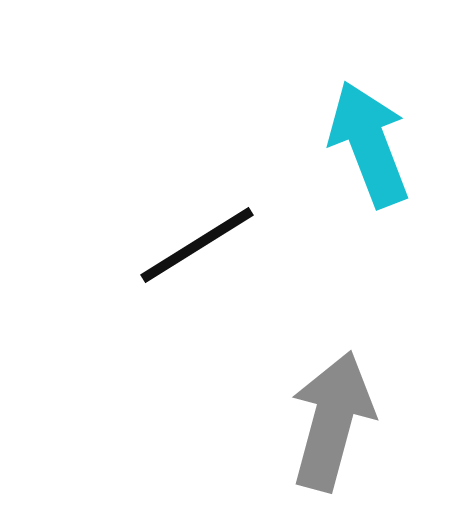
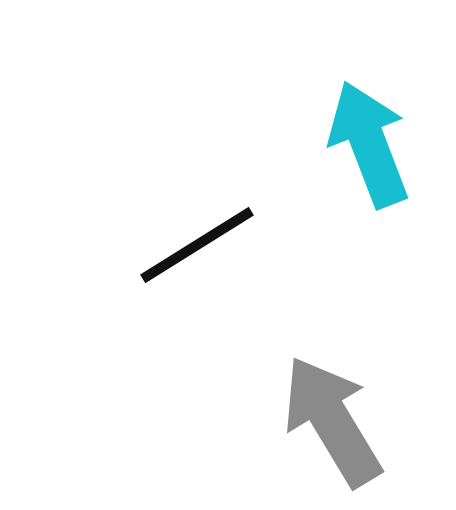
gray arrow: rotated 46 degrees counterclockwise
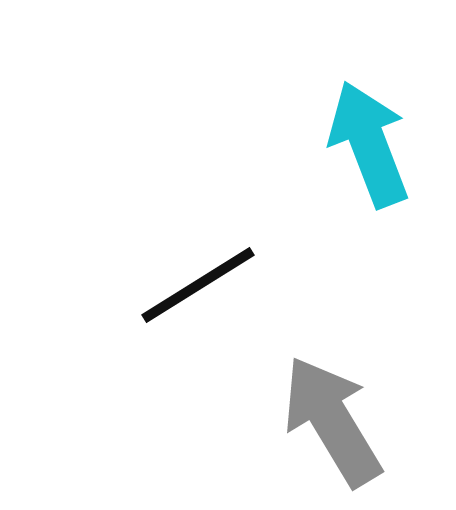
black line: moved 1 px right, 40 px down
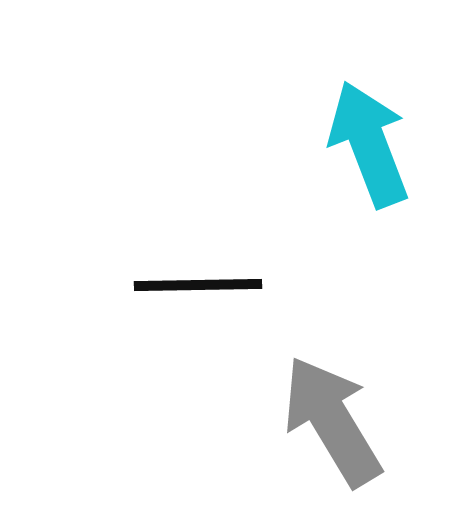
black line: rotated 31 degrees clockwise
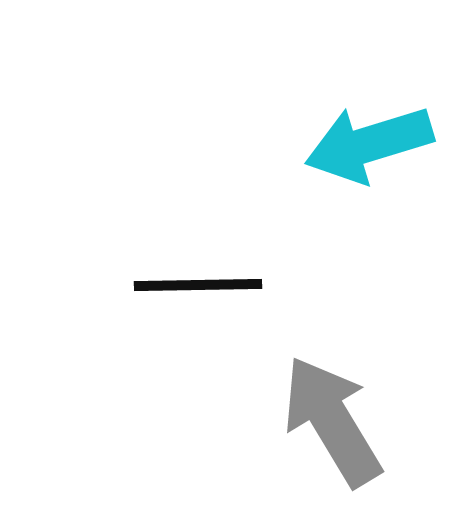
cyan arrow: rotated 86 degrees counterclockwise
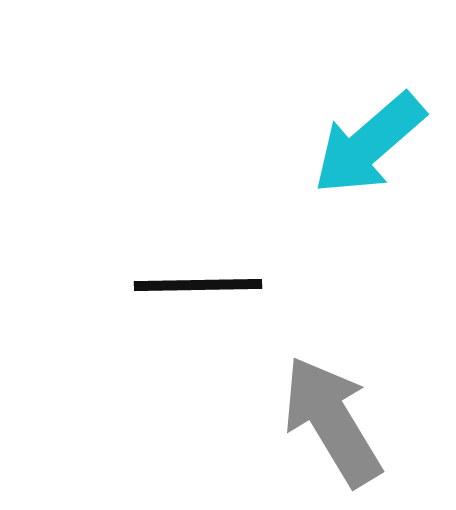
cyan arrow: rotated 24 degrees counterclockwise
